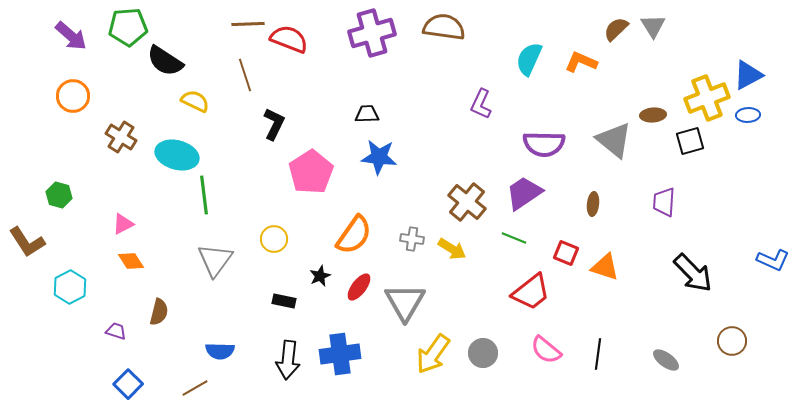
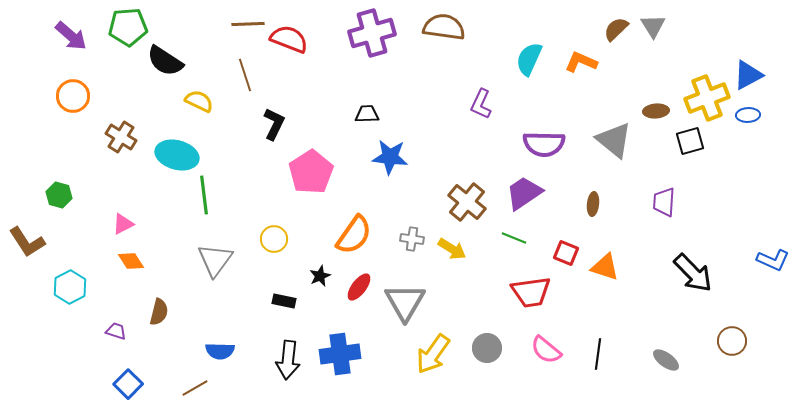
yellow semicircle at (195, 101): moved 4 px right
brown ellipse at (653, 115): moved 3 px right, 4 px up
blue star at (379, 157): moved 11 px right
red trapezoid at (531, 292): rotated 30 degrees clockwise
gray circle at (483, 353): moved 4 px right, 5 px up
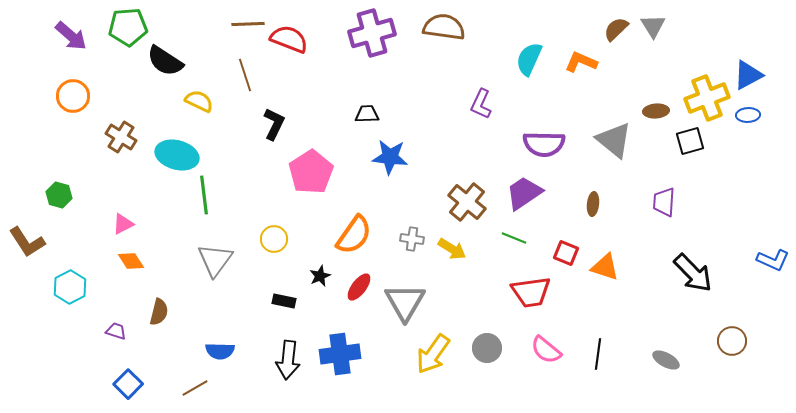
gray ellipse at (666, 360): rotated 8 degrees counterclockwise
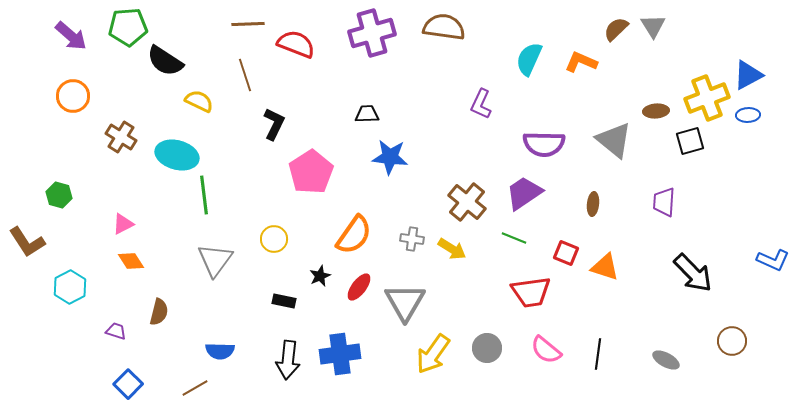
red semicircle at (289, 39): moved 7 px right, 5 px down
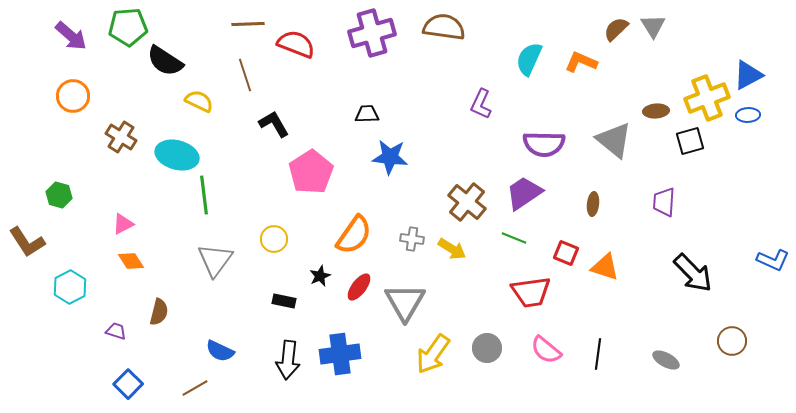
black L-shape at (274, 124): rotated 56 degrees counterclockwise
blue semicircle at (220, 351): rotated 24 degrees clockwise
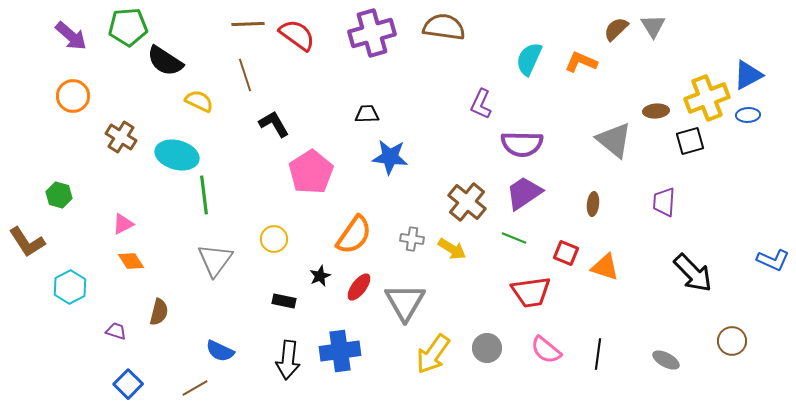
red semicircle at (296, 44): moved 1 px right, 9 px up; rotated 15 degrees clockwise
purple semicircle at (544, 144): moved 22 px left
blue cross at (340, 354): moved 3 px up
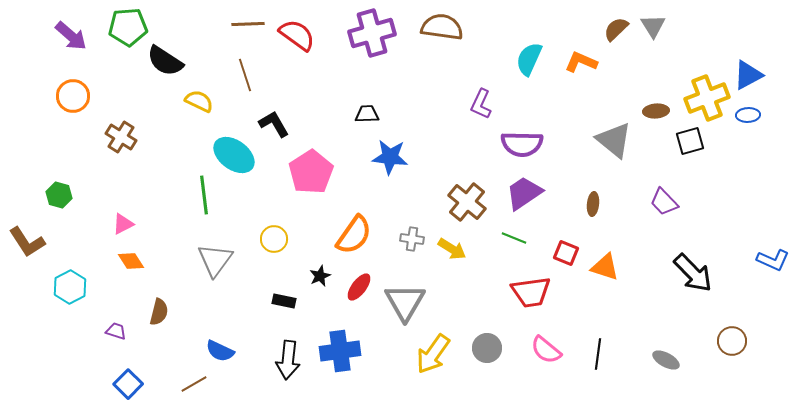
brown semicircle at (444, 27): moved 2 px left
cyan ellipse at (177, 155): moved 57 px right; rotated 21 degrees clockwise
purple trapezoid at (664, 202): rotated 48 degrees counterclockwise
brown line at (195, 388): moved 1 px left, 4 px up
